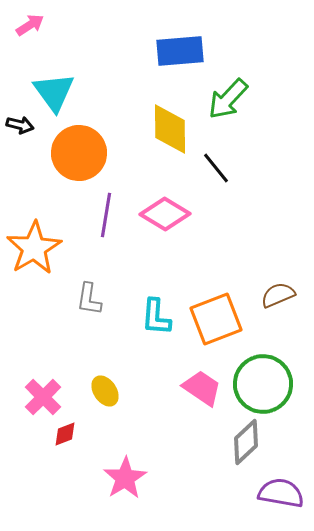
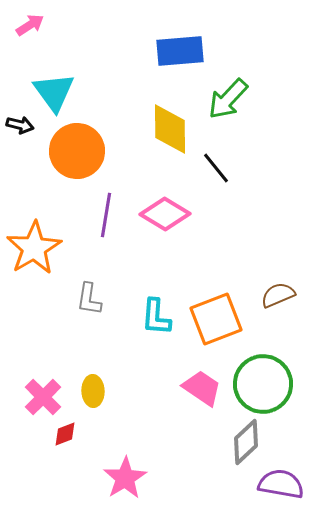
orange circle: moved 2 px left, 2 px up
yellow ellipse: moved 12 px left; rotated 32 degrees clockwise
purple semicircle: moved 9 px up
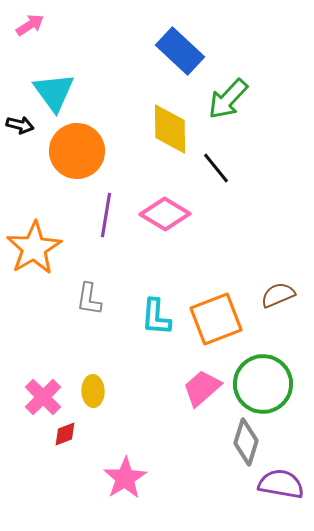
blue rectangle: rotated 48 degrees clockwise
pink trapezoid: rotated 75 degrees counterclockwise
gray diamond: rotated 30 degrees counterclockwise
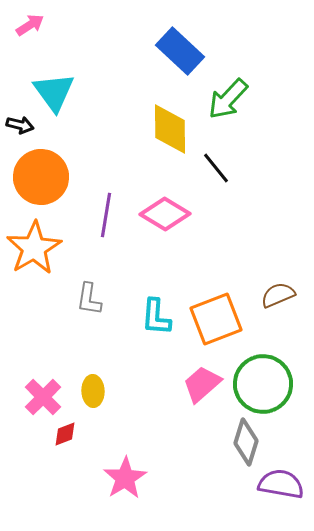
orange circle: moved 36 px left, 26 px down
pink trapezoid: moved 4 px up
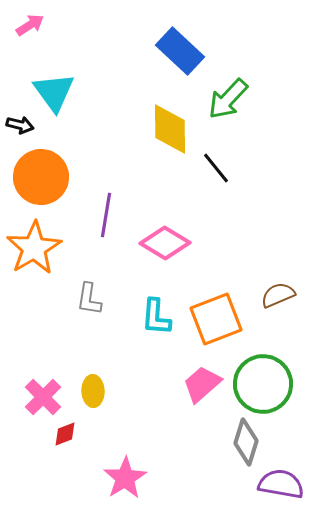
pink diamond: moved 29 px down
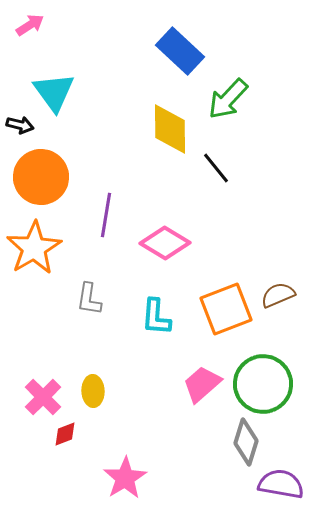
orange square: moved 10 px right, 10 px up
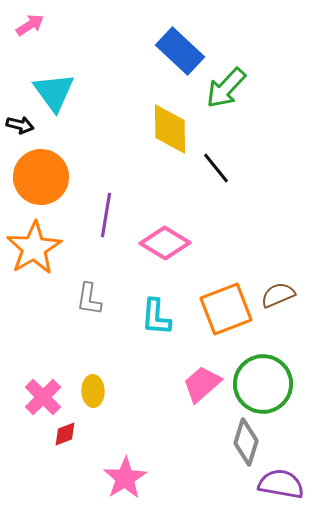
green arrow: moved 2 px left, 11 px up
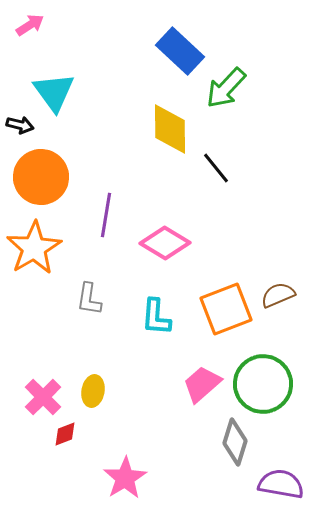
yellow ellipse: rotated 12 degrees clockwise
gray diamond: moved 11 px left
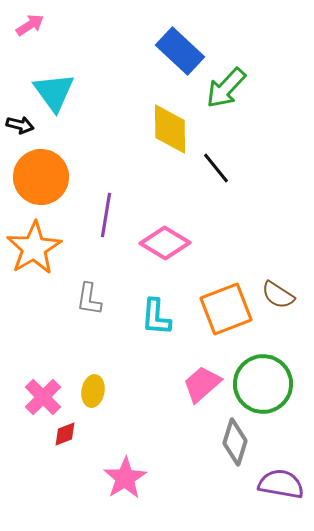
brown semicircle: rotated 124 degrees counterclockwise
